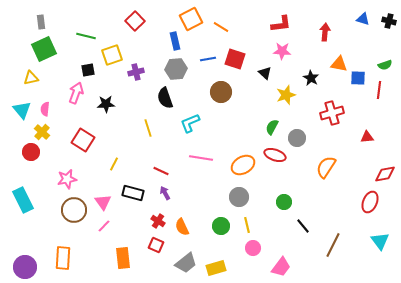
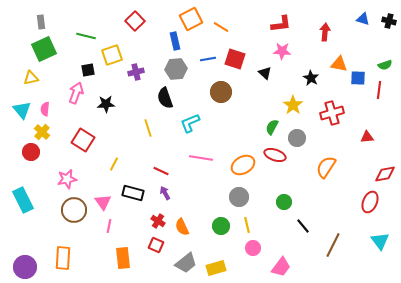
yellow star at (286, 95): moved 7 px right, 10 px down; rotated 18 degrees counterclockwise
pink line at (104, 226): moved 5 px right; rotated 32 degrees counterclockwise
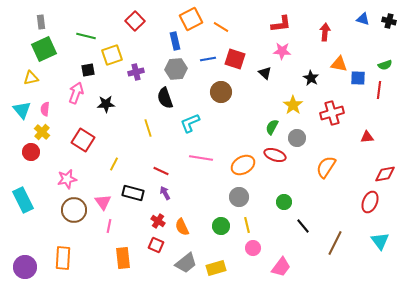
brown line at (333, 245): moved 2 px right, 2 px up
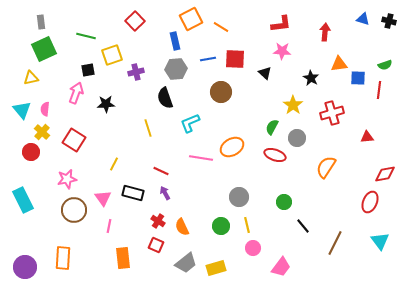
red square at (235, 59): rotated 15 degrees counterclockwise
orange triangle at (339, 64): rotated 18 degrees counterclockwise
red square at (83, 140): moved 9 px left
orange ellipse at (243, 165): moved 11 px left, 18 px up
pink triangle at (103, 202): moved 4 px up
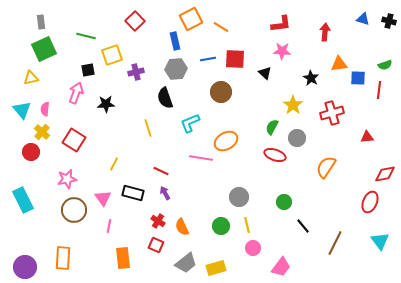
orange ellipse at (232, 147): moved 6 px left, 6 px up
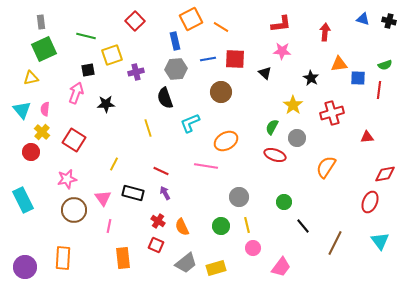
pink line at (201, 158): moved 5 px right, 8 px down
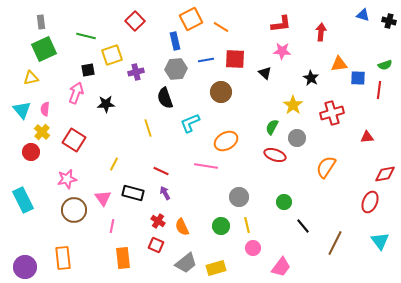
blue triangle at (363, 19): moved 4 px up
red arrow at (325, 32): moved 4 px left
blue line at (208, 59): moved 2 px left, 1 px down
pink line at (109, 226): moved 3 px right
orange rectangle at (63, 258): rotated 10 degrees counterclockwise
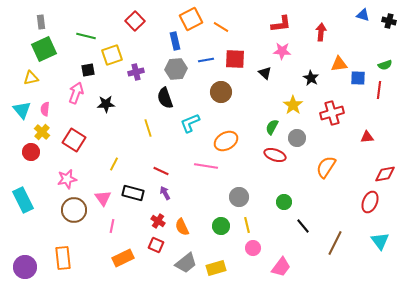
orange rectangle at (123, 258): rotated 70 degrees clockwise
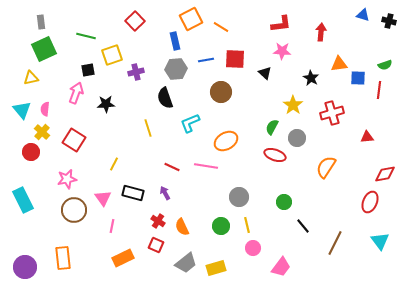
red line at (161, 171): moved 11 px right, 4 px up
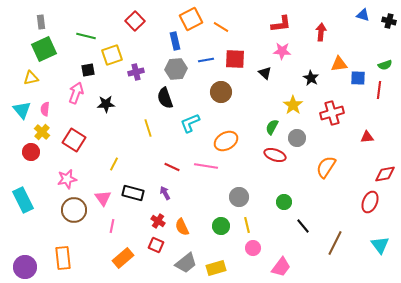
cyan triangle at (380, 241): moved 4 px down
orange rectangle at (123, 258): rotated 15 degrees counterclockwise
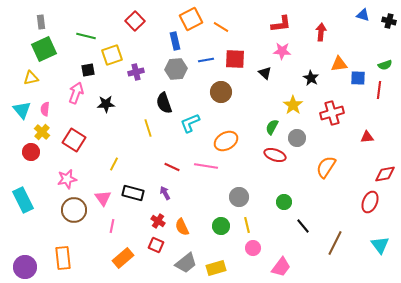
black semicircle at (165, 98): moved 1 px left, 5 px down
